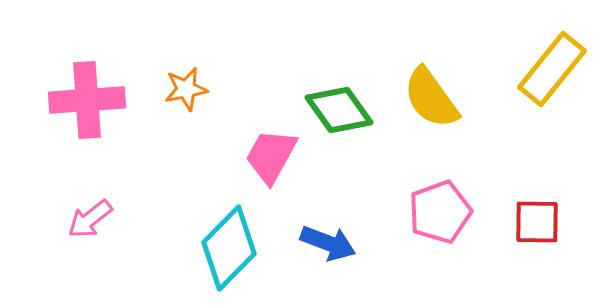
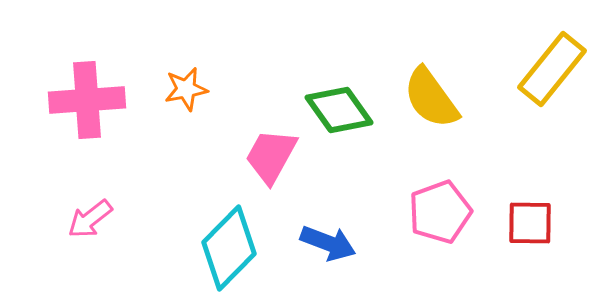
red square: moved 7 px left, 1 px down
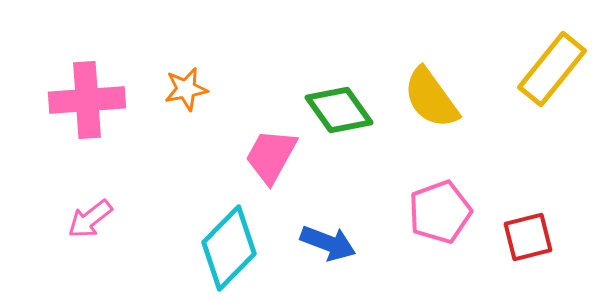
red square: moved 2 px left, 14 px down; rotated 15 degrees counterclockwise
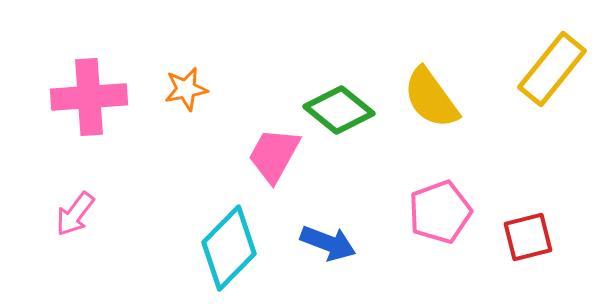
pink cross: moved 2 px right, 3 px up
green diamond: rotated 16 degrees counterclockwise
pink trapezoid: moved 3 px right, 1 px up
pink arrow: moved 15 px left, 5 px up; rotated 15 degrees counterclockwise
